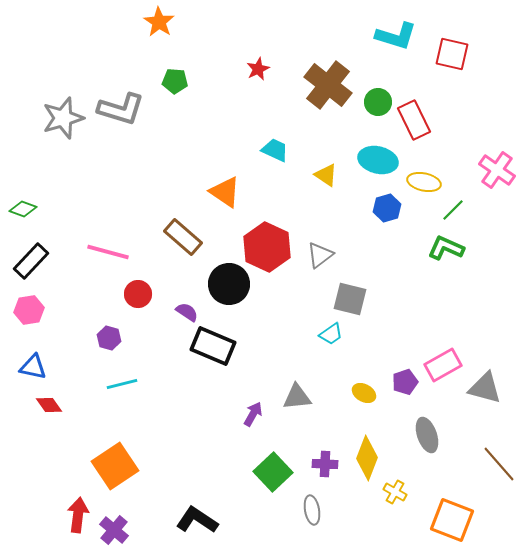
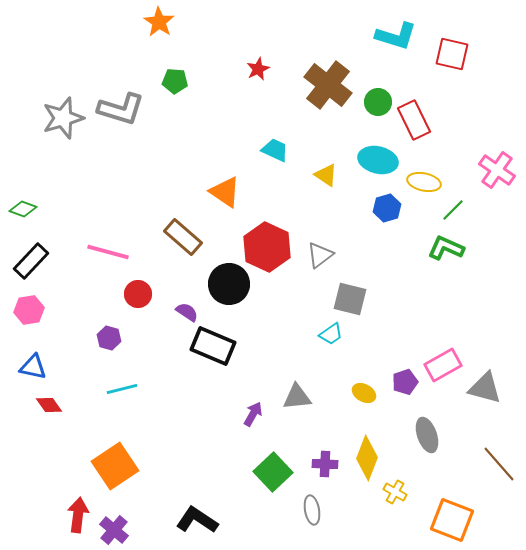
cyan line at (122, 384): moved 5 px down
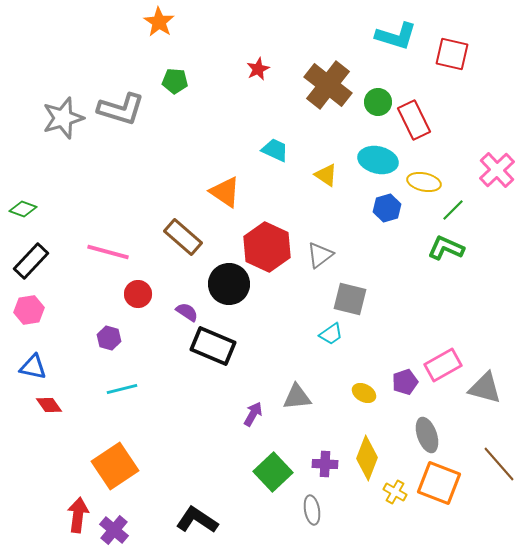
pink cross at (497, 170): rotated 12 degrees clockwise
orange square at (452, 520): moved 13 px left, 37 px up
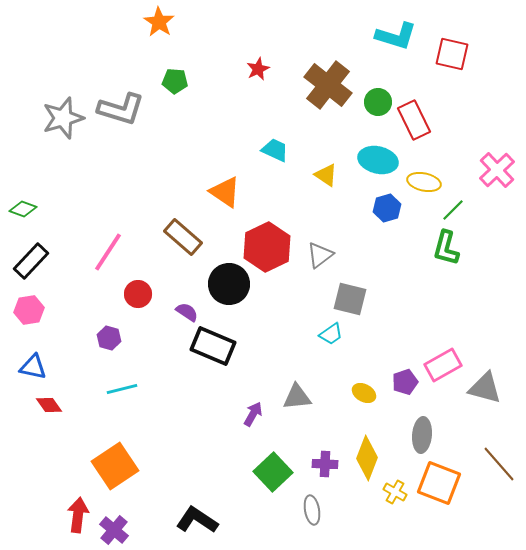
red hexagon at (267, 247): rotated 9 degrees clockwise
green L-shape at (446, 248): rotated 99 degrees counterclockwise
pink line at (108, 252): rotated 72 degrees counterclockwise
gray ellipse at (427, 435): moved 5 px left; rotated 24 degrees clockwise
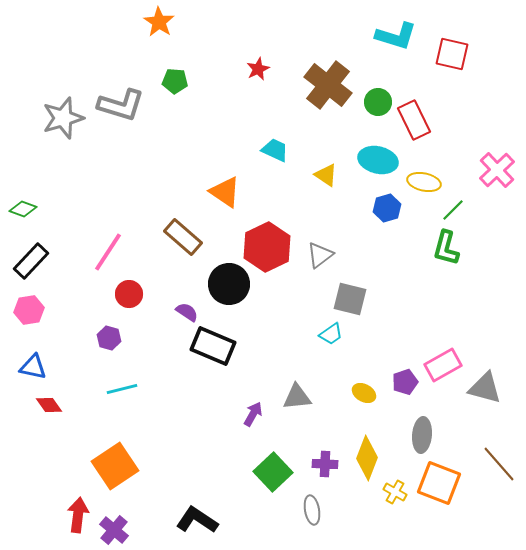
gray L-shape at (121, 109): moved 4 px up
red circle at (138, 294): moved 9 px left
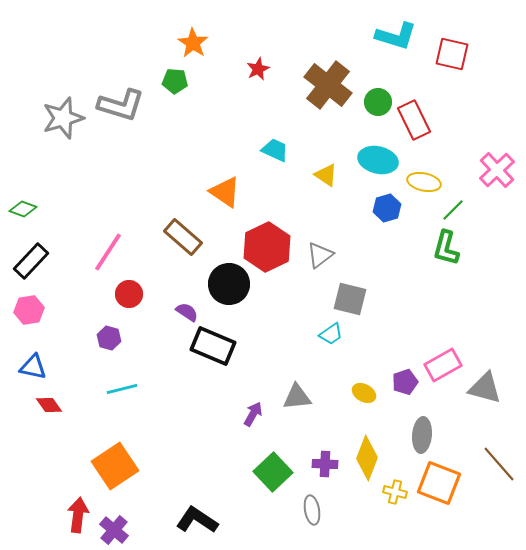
orange star at (159, 22): moved 34 px right, 21 px down
yellow cross at (395, 492): rotated 15 degrees counterclockwise
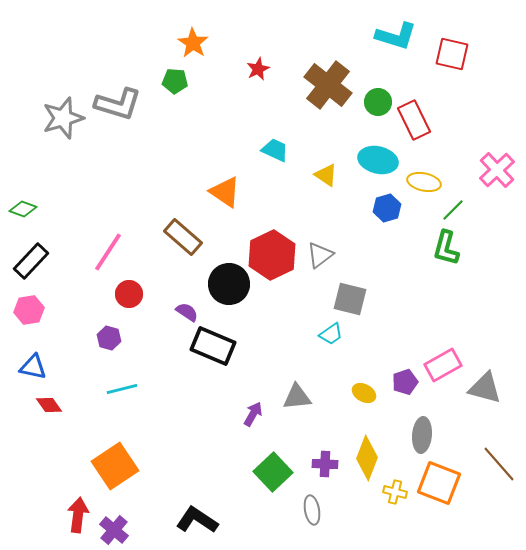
gray L-shape at (121, 105): moved 3 px left, 1 px up
red hexagon at (267, 247): moved 5 px right, 8 px down
